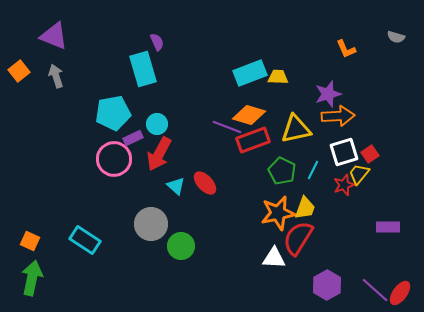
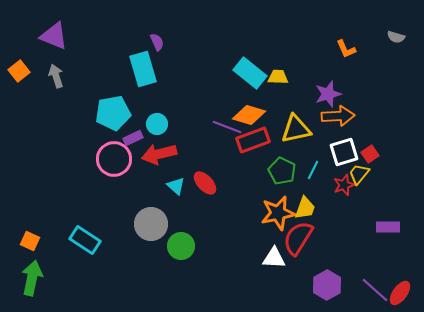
cyan rectangle at (250, 73): rotated 60 degrees clockwise
red arrow at (159, 154): rotated 48 degrees clockwise
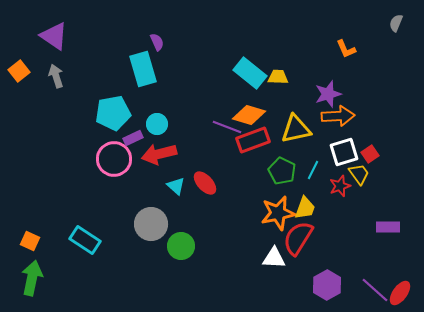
purple triangle at (54, 36): rotated 12 degrees clockwise
gray semicircle at (396, 37): moved 14 px up; rotated 96 degrees clockwise
yellow trapezoid at (359, 174): rotated 105 degrees clockwise
red star at (344, 185): moved 4 px left, 1 px down
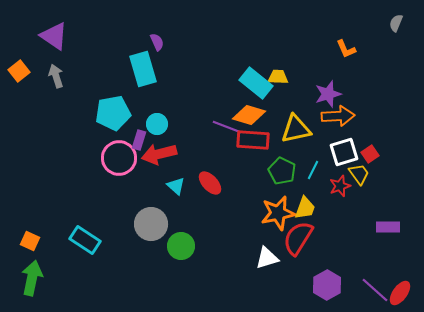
cyan rectangle at (250, 73): moved 6 px right, 10 px down
purple rectangle at (133, 138): moved 6 px right, 2 px down; rotated 48 degrees counterclockwise
red rectangle at (253, 140): rotated 24 degrees clockwise
pink circle at (114, 159): moved 5 px right, 1 px up
red ellipse at (205, 183): moved 5 px right
white triangle at (274, 258): moved 7 px left; rotated 20 degrees counterclockwise
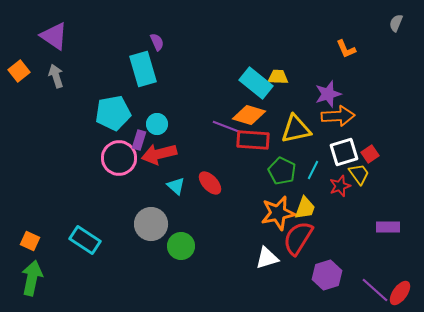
purple hexagon at (327, 285): moved 10 px up; rotated 12 degrees clockwise
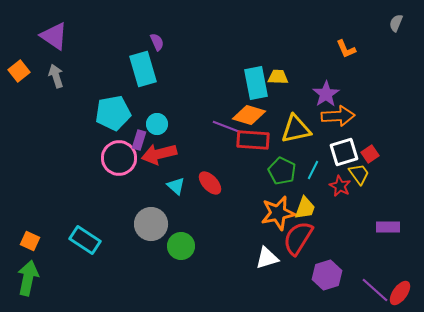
cyan rectangle at (256, 83): rotated 40 degrees clockwise
purple star at (328, 94): moved 2 px left; rotated 16 degrees counterclockwise
red star at (340, 186): rotated 25 degrees counterclockwise
green arrow at (32, 278): moved 4 px left
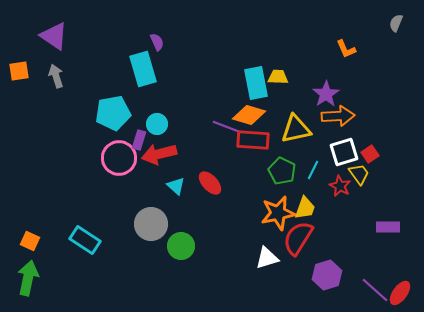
orange square at (19, 71): rotated 30 degrees clockwise
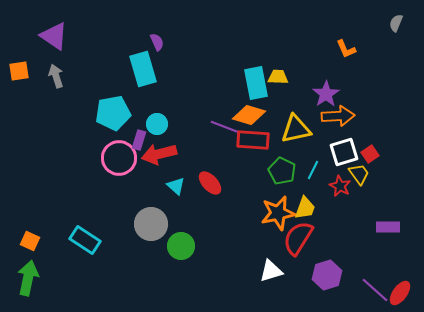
purple line at (227, 127): moved 2 px left
white triangle at (267, 258): moved 4 px right, 13 px down
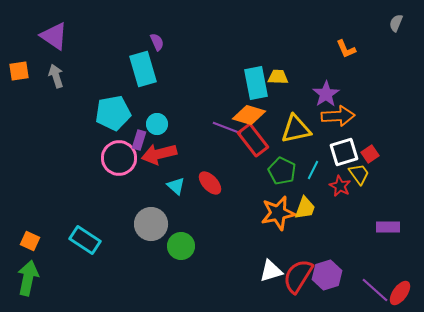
purple line at (225, 127): moved 2 px right, 1 px down
red rectangle at (253, 140): rotated 48 degrees clockwise
red semicircle at (298, 238): moved 38 px down
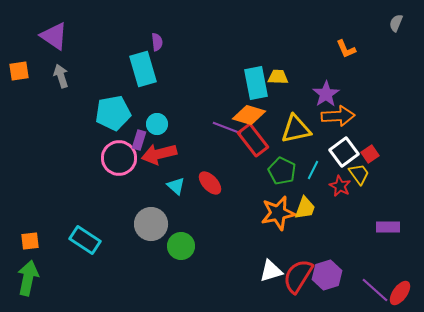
purple semicircle at (157, 42): rotated 18 degrees clockwise
gray arrow at (56, 76): moved 5 px right
white square at (344, 152): rotated 20 degrees counterclockwise
orange square at (30, 241): rotated 30 degrees counterclockwise
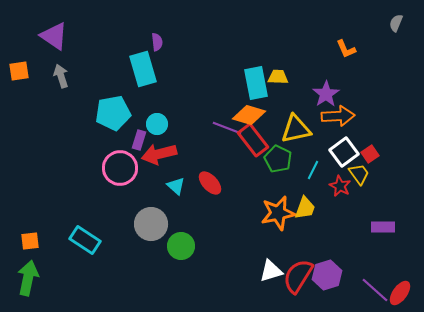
pink circle at (119, 158): moved 1 px right, 10 px down
green pentagon at (282, 171): moved 4 px left, 12 px up
purple rectangle at (388, 227): moved 5 px left
